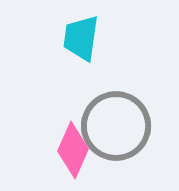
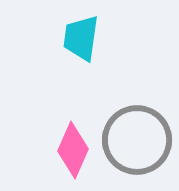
gray circle: moved 21 px right, 14 px down
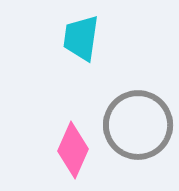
gray circle: moved 1 px right, 15 px up
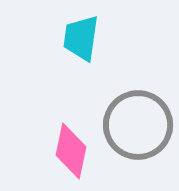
pink diamond: moved 2 px left, 1 px down; rotated 12 degrees counterclockwise
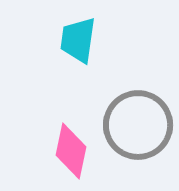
cyan trapezoid: moved 3 px left, 2 px down
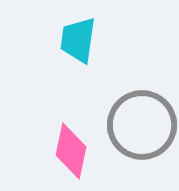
gray circle: moved 4 px right
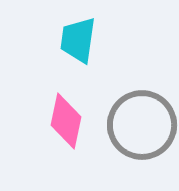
pink diamond: moved 5 px left, 30 px up
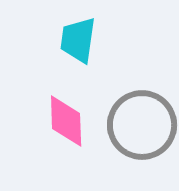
pink diamond: rotated 14 degrees counterclockwise
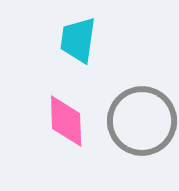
gray circle: moved 4 px up
